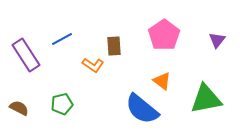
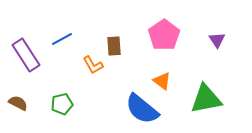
purple triangle: rotated 12 degrees counterclockwise
orange L-shape: rotated 25 degrees clockwise
brown semicircle: moved 1 px left, 5 px up
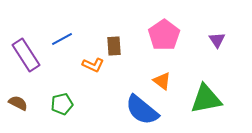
orange L-shape: rotated 35 degrees counterclockwise
blue semicircle: moved 1 px down
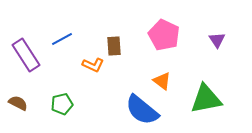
pink pentagon: rotated 12 degrees counterclockwise
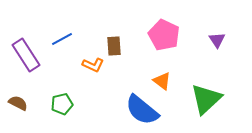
green triangle: rotated 32 degrees counterclockwise
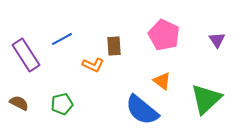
brown semicircle: moved 1 px right
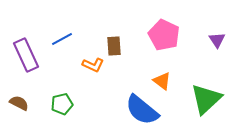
purple rectangle: rotated 8 degrees clockwise
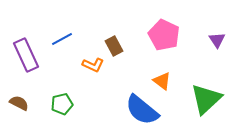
brown rectangle: rotated 24 degrees counterclockwise
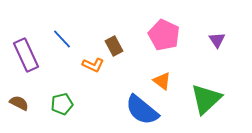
blue line: rotated 75 degrees clockwise
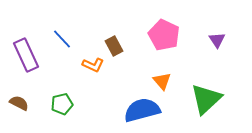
orange triangle: rotated 12 degrees clockwise
blue semicircle: rotated 126 degrees clockwise
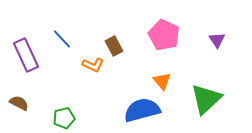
green pentagon: moved 2 px right, 14 px down
